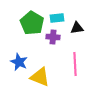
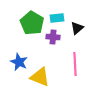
black triangle: rotated 32 degrees counterclockwise
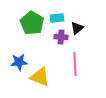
purple cross: moved 8 px right
blue star: rotated 30 degrees counterclockwise
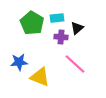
pink line: rotated 45 degrees counterclockwise
